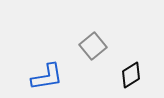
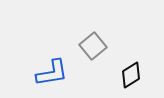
blue L-shape: moved 5 px right, 4 px up
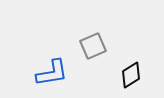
gray square: rotated 16 degrees clockwise
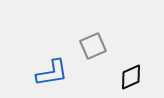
black diamond: moved 2 px down; rotated 8 degrees clockwise
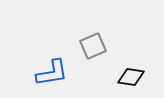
black diamond: rotated 32 degrees clockwise
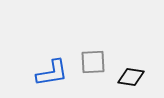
gray square: moved 16 px down; rotated 20 degrees clockwise
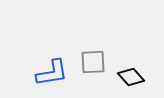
black diamond: rotated 40 degrees clockwise
